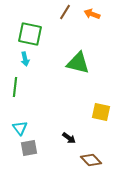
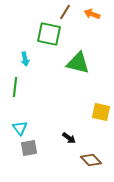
green square: moved 19 px right
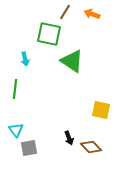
green triangle: moved 6 px left, 2 px up; rotated 20 degrees clockwise
green line: moved 2 px down
yellow square: moved 2 px up
cyan triangle: moved 4 px left, 2 px down
black arrow: rotated 32 degrees clockwise
brown diamond: moved 13 px up
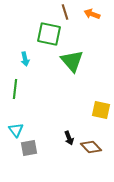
brown line: rotated 49 degrees counterclockwise
green triangle: rotated 15 degrees clockwise
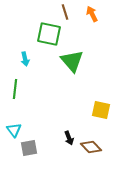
orange arrow: rotated 42 degrees clockwise
cyan triangle: moved 2 px left
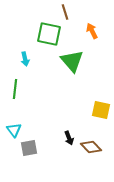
orange arrow: moved 17 px down
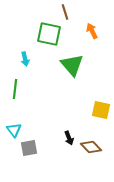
green triangle: moved 4 px down
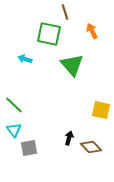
cyan arrow: rotated 120 degrees clockwise
green line: moved 1 px left, 16 px down; rotated 54 degrees counterclockwise
black arrow: rotated 144 degrees counterclockwise
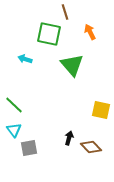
orange arrow: moved 2 px left, 1 px down
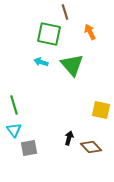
cyan arrow: moved 16 px right, 3 px down
green line: rotated 30 degrees clockwise
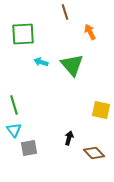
green square: moved 26 px left; rotated 15 degrees counterclockwise
brown diamond: moved 3 px right, 6 px down
